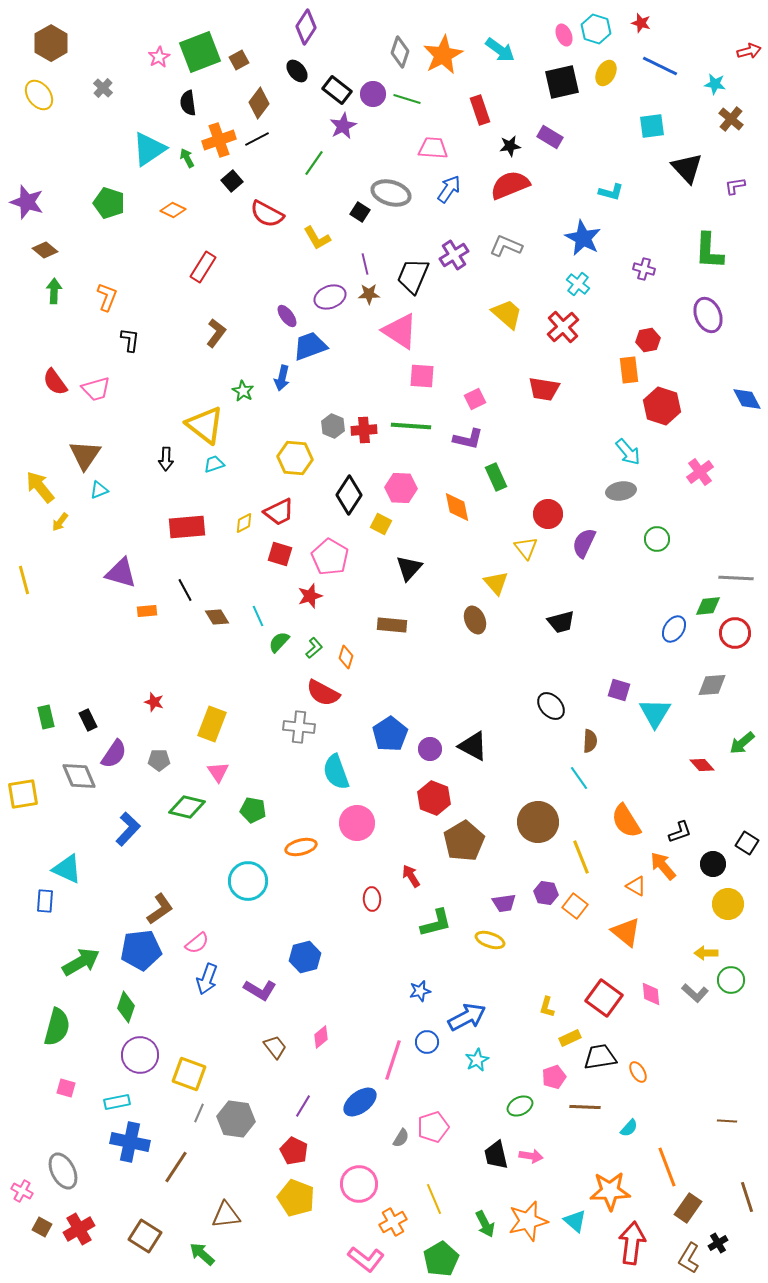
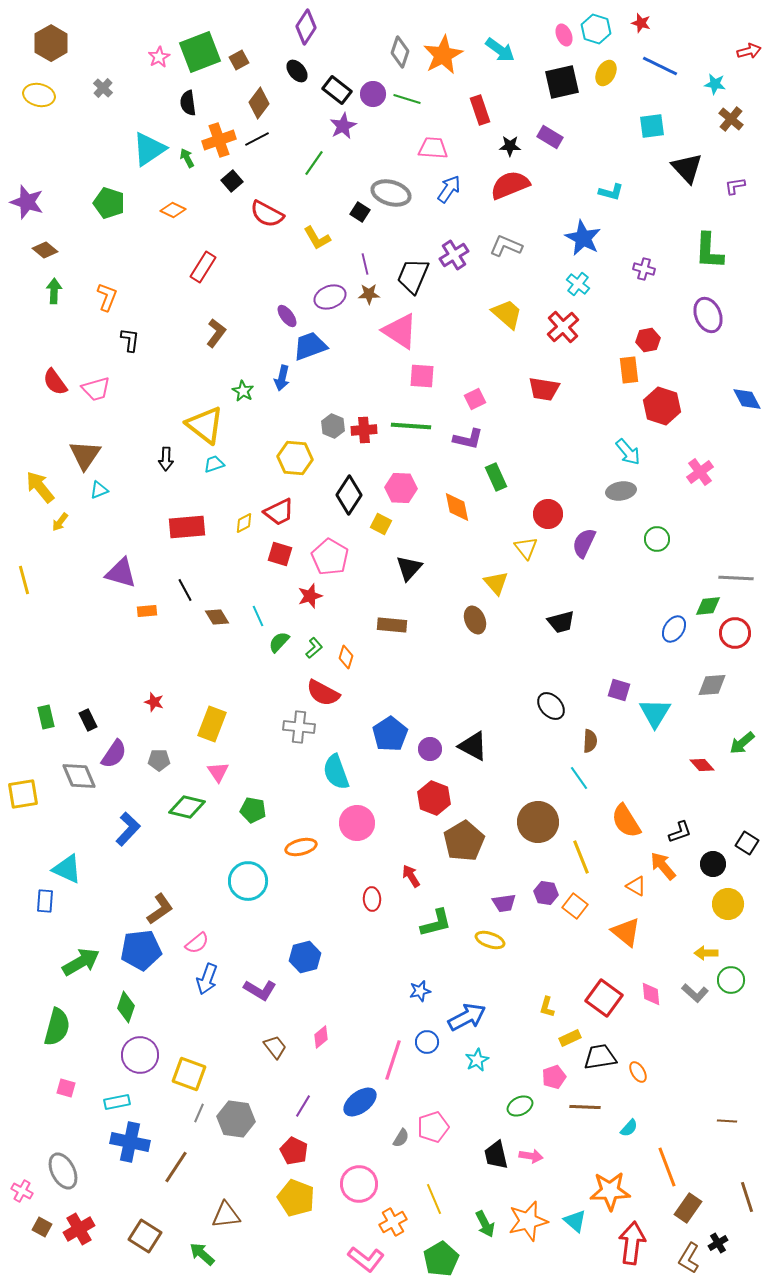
yellow ellipse at (39, 95): rotated 40 degrees counterclockwise
black star at (510, 146): rotated 10 degrees clockwise
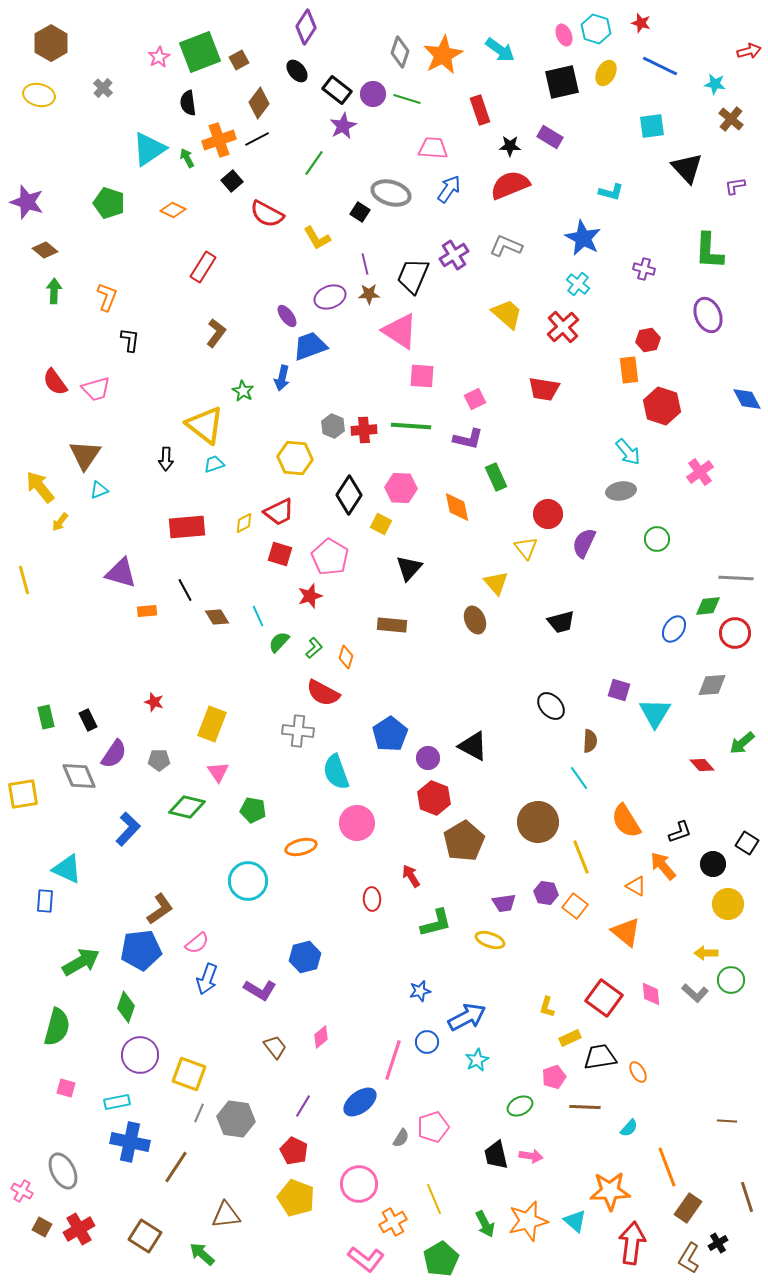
gray cross at (299, 727): moved 1 px left, 4 px down
purple circle at (430, 749): moved 2 px left, 9 px down
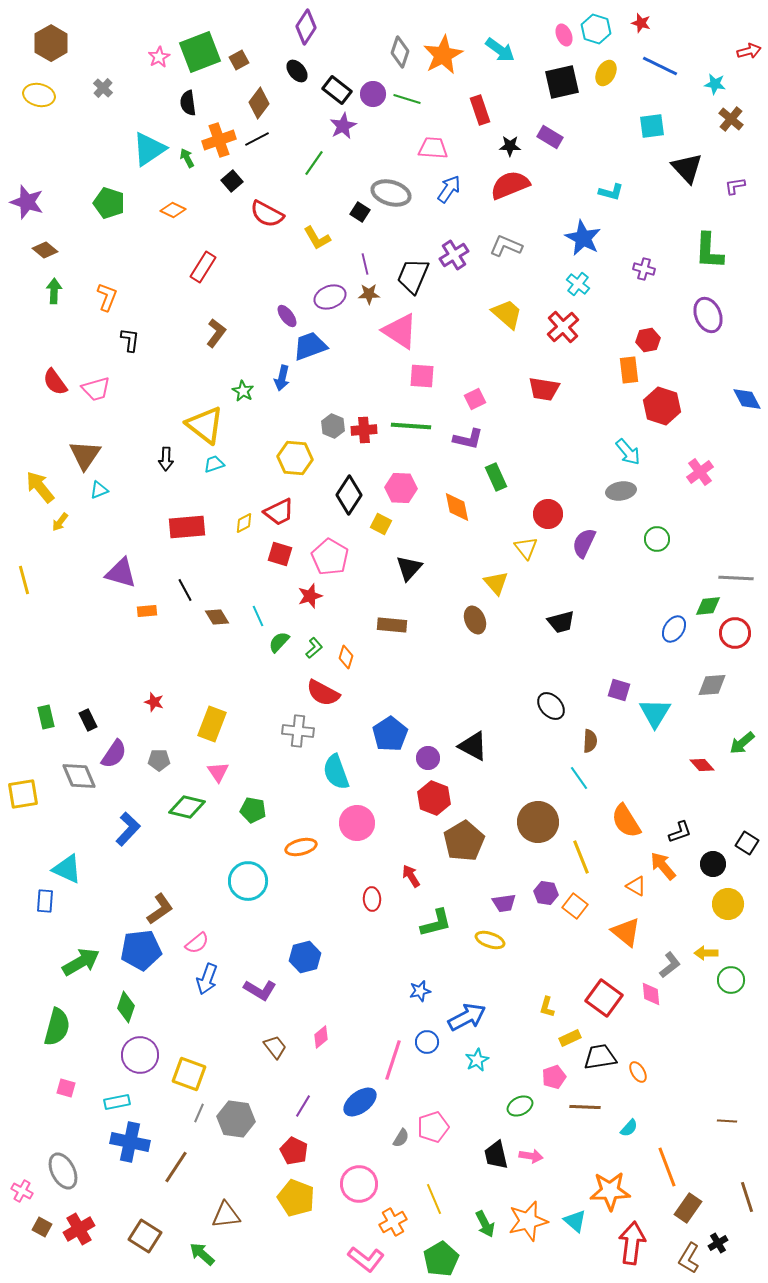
gray L-shape at (695, 993): moved 25 px left, 28 px up; rotated 80 degrees counterclockwise
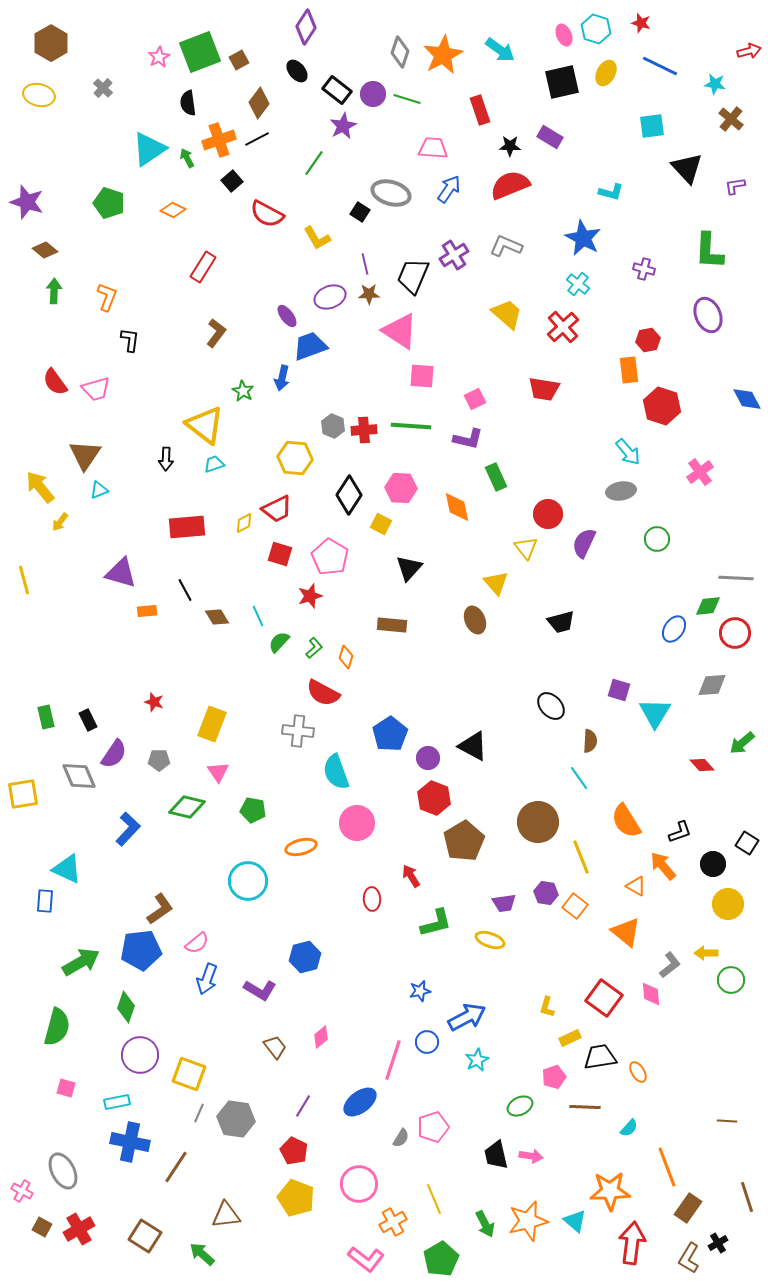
red trapezoid at (279, 512): moved 2 px left, 3 px up
